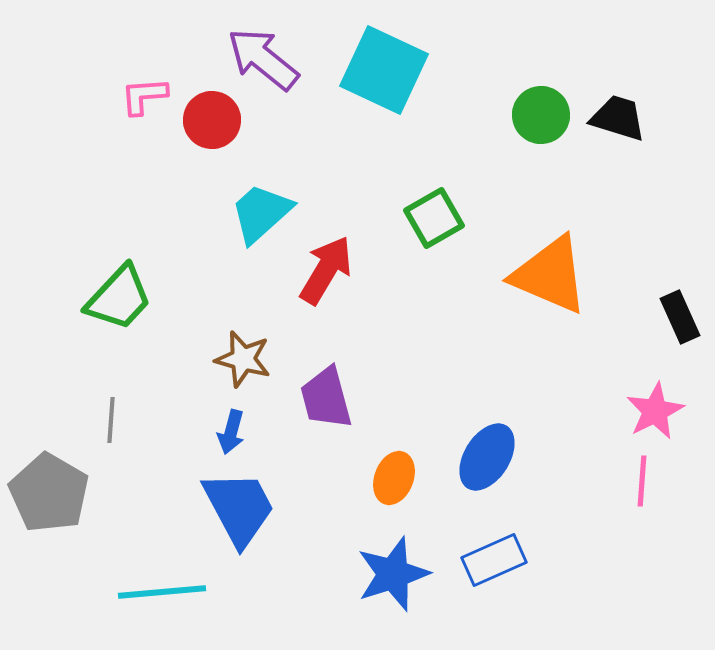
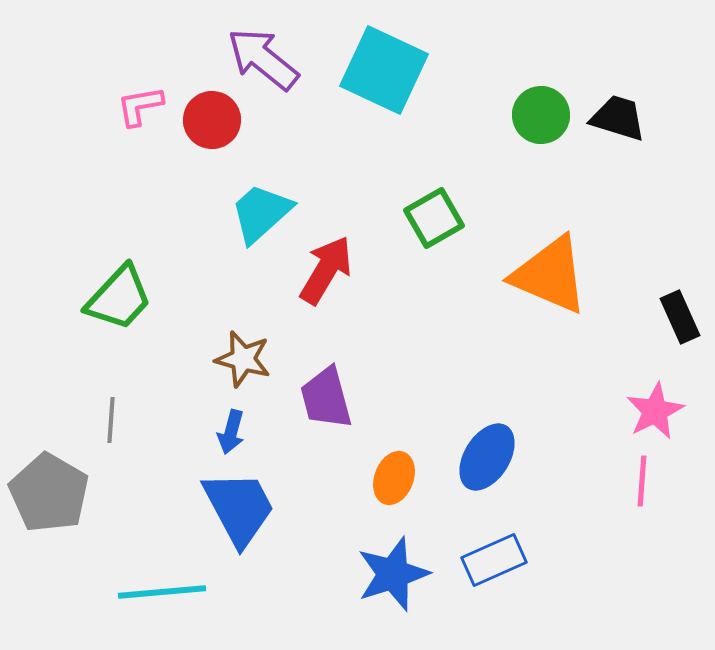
pink L-shape: moved 4 px left, 10 px down; rotated 6 degrees counterclockwise
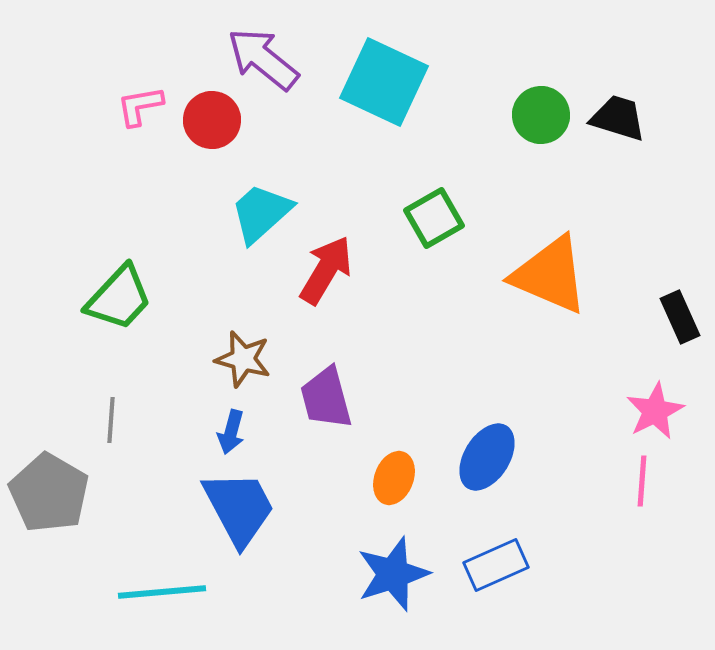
cyan square: moved 12 px down
blue rectangle: moved 2 px right, 5 px down
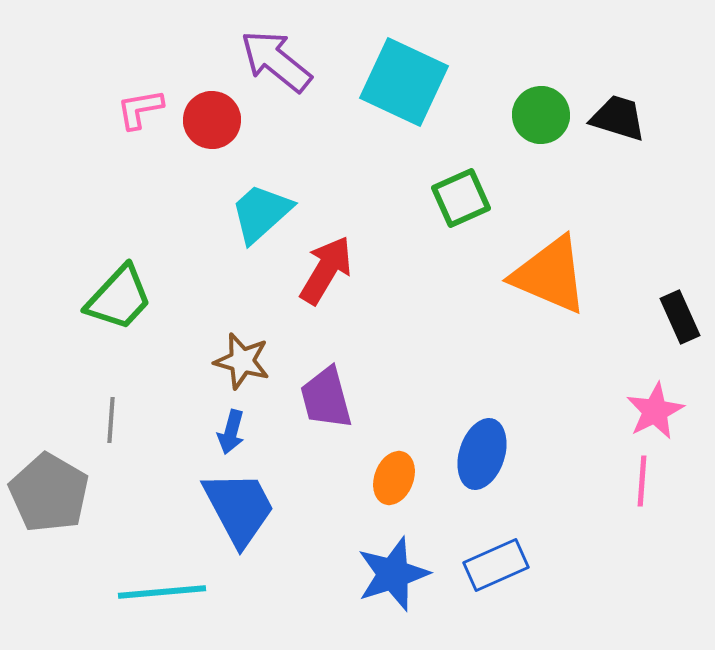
purple arrow: moved 13 px right, 2 px down
cyan square: moved 20 px right
pink L-shape: moved 3 px down
green square: moved 27 px right, 20 px up; rotated 6 degrees clockwise
brown star: moved 1 px left, 2 px down
blue ellipse: moved 5 px left, 3 px up; rotated 14 degrees counterclockwise
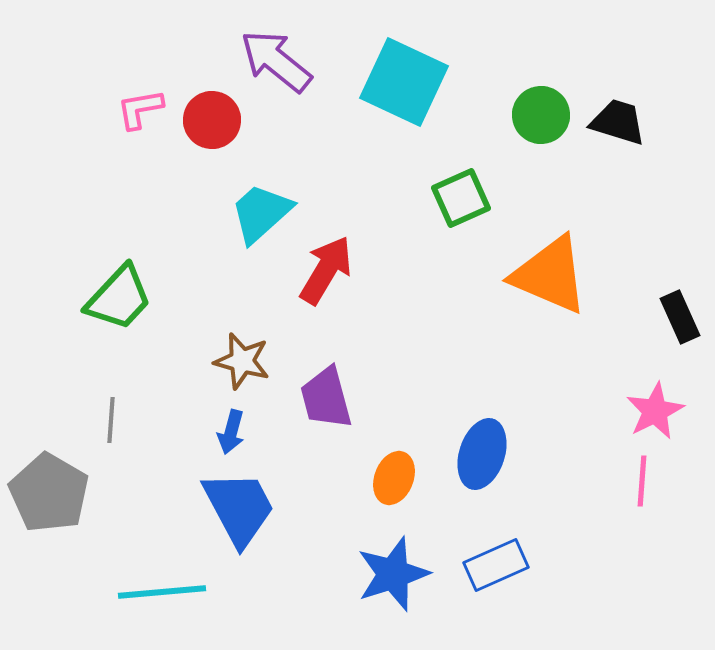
black trapezoid: moved 4 px down
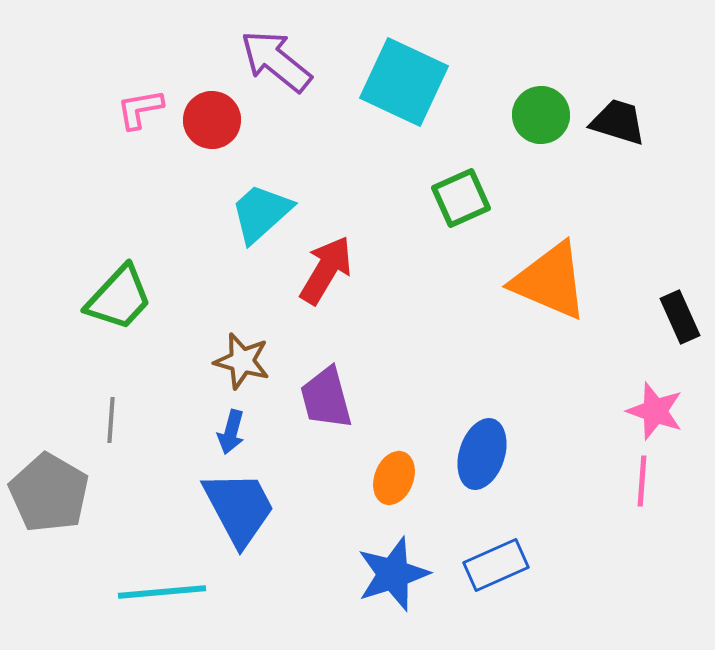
orange triangle: moved 6 px down
pink star: rotated 26 degrees counterclockwise
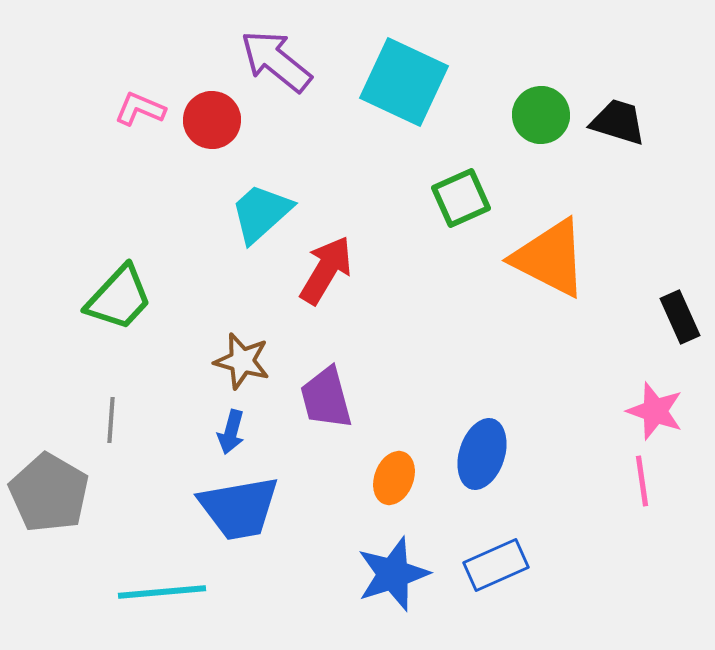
pink L-shape: rotated 33 degrees clockwise
orange triangle: moved 23 px up; rotated 4 degrees clockwise
pink line: rotated 12 degrees counterclockwise
blue trapezoid: rotated 108 degrees clockwise
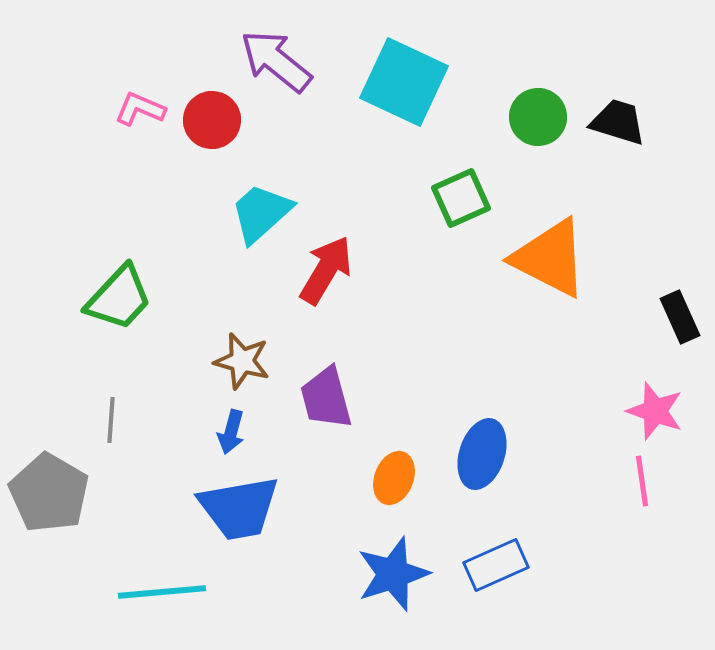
green circle: moved 3 px left, 2 px down
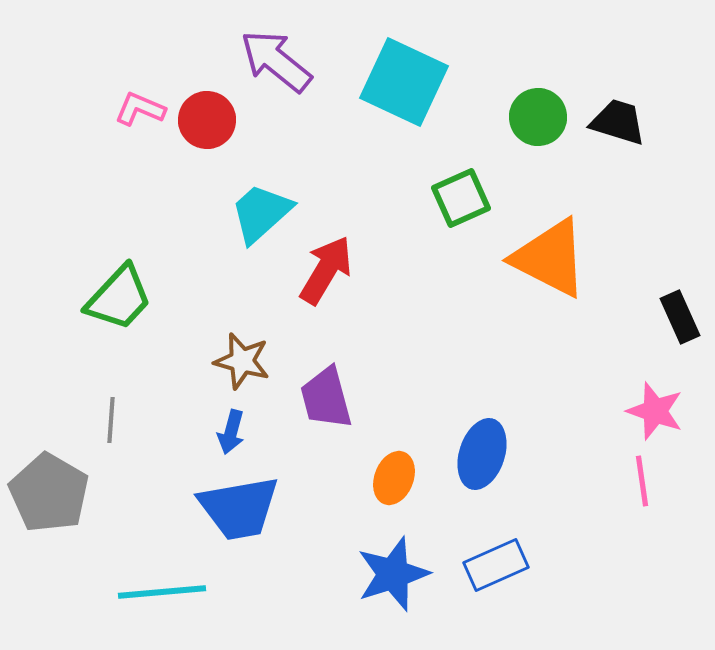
red circle: moved 5 px left
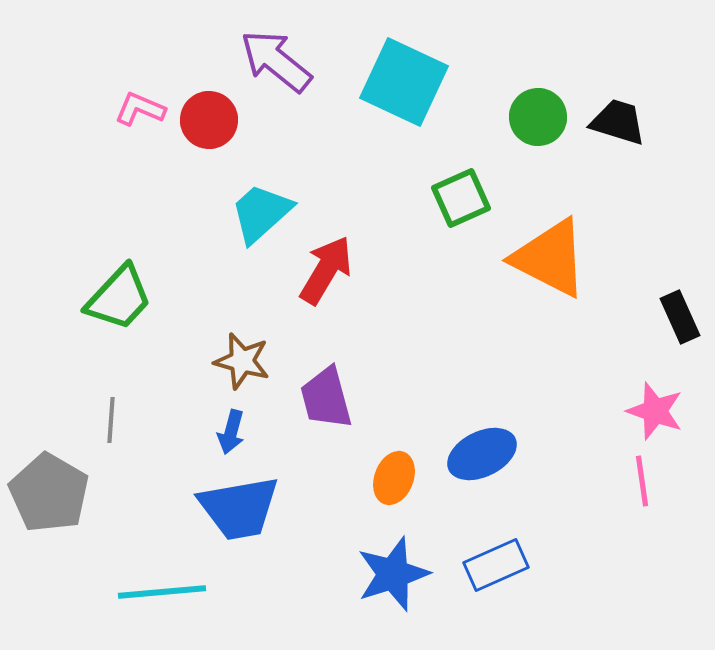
red circle: moved 2 px right
blue ellipse: rotated 46 degrees clockwise
